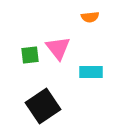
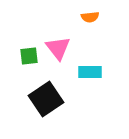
green square: moved 1 px left, 1 px down
cyan rectangle: moved 1 px left
black square: moved 3 px right, 7 px up
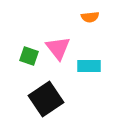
green square: rotated 24 degrees clockwise
cyan rectangle: moved 1 px left, 6 px up
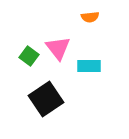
green square: rotated 18 degrees clockwise
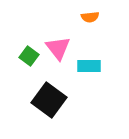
black square: moved 3 px right, 1 px down; rotated 20 degrees counterclockwise
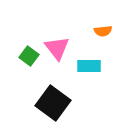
orange semicircle: moved 13 px right, 14 px down
pink triangle: moved 1 px left
black square: moved 4 px right, 3 px down
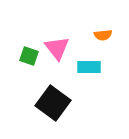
orange semicircle: moved 4 px down
green square: rotated 18 degrees counterclockwise
cyan rectangle: moved 1 px down
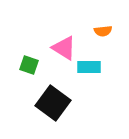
orange semicircle: moved 4 px up
pink triangle: moved 7 px right; rotated 20 degrees counterclockwise
green square: moved 9 px down
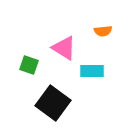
cyan rectangle: moved 3 px right, 4 px down
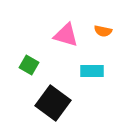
orange semicircle: rotated 18 degrees clockwise
pink triangle: moved 2 px right, 13 px up; rotated 16 degrees counterclockwise
green square: rotated 12 degrees clockwise
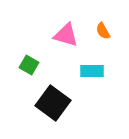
orange semicircle: rotated 48 degrees clockwise
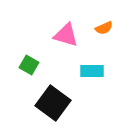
orange semicircle: moved 1 px right, 3 px up; rotated 84 degrees counterclockwise
